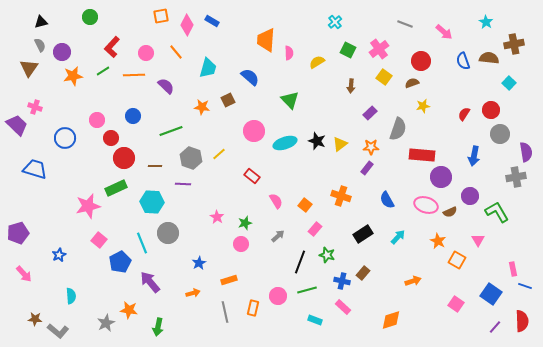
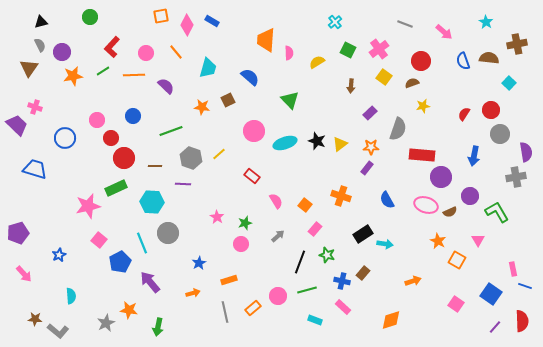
brown cross at (514, 44): moved 3 px right
cyan arrow at (398, 237): moved 13 px left, 7 px down; rotated 56 degrees clockwise
orange rectangle at (253, 308): rotated 35 degrees clockwise
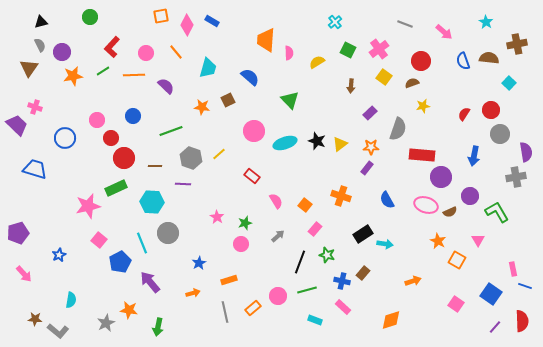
cyan semicircle at (71, 296): moved 4 px down; rotated 14 degrees clockwise
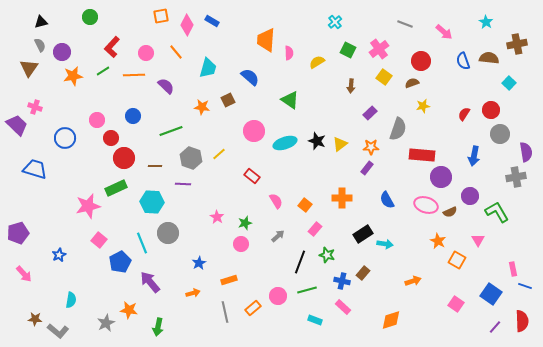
green triangle at (290, 100): rotated 12 degrees counterclockwise
orange cross at (341, 196): moved 1 px right, 2 px down; rotated 18 degrees counterclockwise
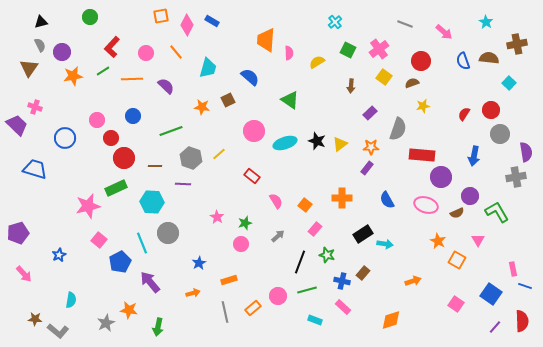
orange line at (134, 75): moved 2 px left, 4 px down
brown semicircle at (450, 212): moved 7 px right, 1 px down
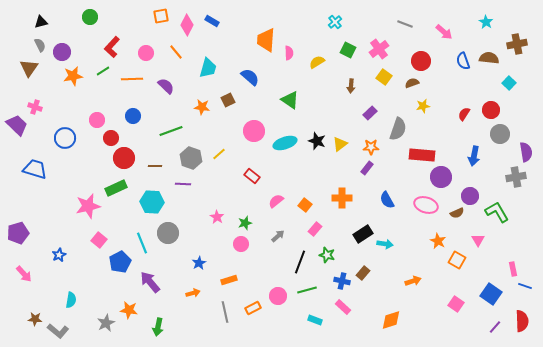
pink semicircle at (276, 201): rotated 98 degrees counterclockwise
orange rectangle at (253, 308): rotated 14 degrees clockwise
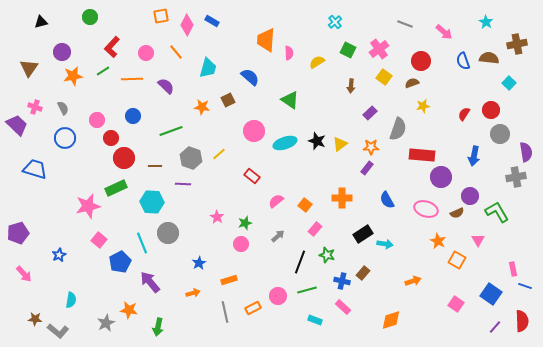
gray semicircle at (40, 45): moved 23 px right, 63 px down
pink ellipse at (426, 205): moved 4 px down
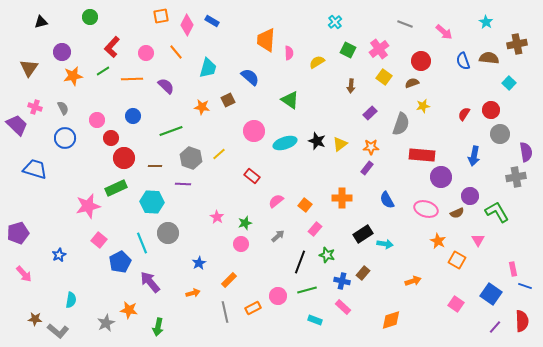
gray semicircle at (398, 129): moved 3 px right, 5 px up
orange rectangle at (229, 280): rotated 28 degrees counterclockwise
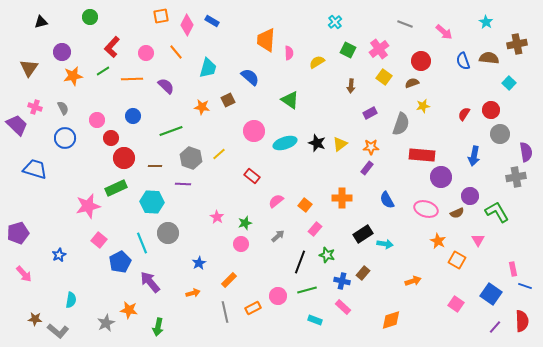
purple rectangle at (370, 113): rotated 16 degrees clockwise
black star at (317, 141): moved 2 px down
